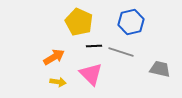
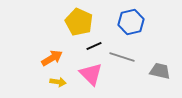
black line: rotated 21 degrees counterclockwise
gray line: moved 1 px right, 5 px down
orange arrow: moved 2 px left, 1 px down
gray trapezoid: moved 2 px down
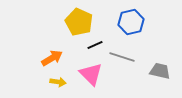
black line: moved 1 px right, 1 px up
